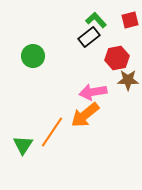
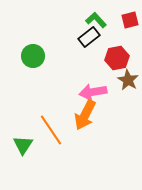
brown star: rotated 30 degrees clockwise
orange arrow: rotated 24 degrees counterclockwise
orange line: moved 1 px left, 2 px up; rotated 68 degrees counterclockwise
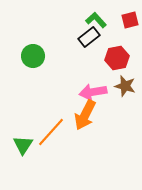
brown star: moved 3 px left, 6 px down; rotated 15 degrees counterclockwise
orange line: moved 2 px down; rotated 76 degrees clockwise
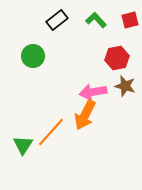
black rectangle: moved 32 px left, 17 px up
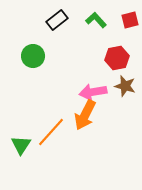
green triangle: moved 2 px left
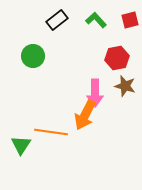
pink arrow: moved 2 px right, 1 px down; rotated 80 degrees counterclockwise
orange line: rotated 56 degrees clockwise
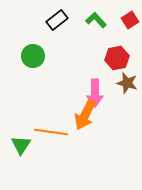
red square: rotated 18 degrees counterclockwise
brown star: moved 2 px right, 3 px up
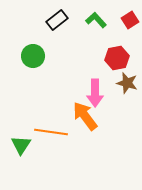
orange arrow: moved 1 px down; rotated 116 degrees clockwise
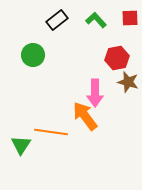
red square: moved 2 px up; rotated 30 degrees clockwise
green circle: moved 1 px up
brown star: moved 1 px right, 1 px up
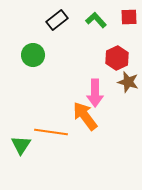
red square: moved 1 px left, 1 px up
red hexagon: rotated 15 degrees counterclockwise
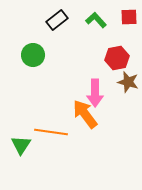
red hexagon: rotated 15 degrees clockwise
orange arrow: moved 2 px up
